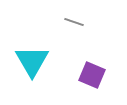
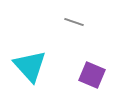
cyan triangle: moved 2 px left, 5 px down; rotated 12 degrees counterclockwise
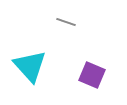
gray line: moved 8 px left
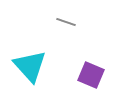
purple square: moved 1 px left
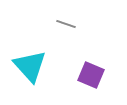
gray line: moved 2 px down
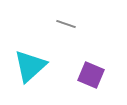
cyan triangle: rotated 30 degrees clockwise
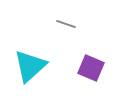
purple square: moved 7 px up
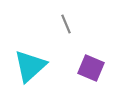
gray line: rotated 48 degrees clockwise
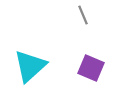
gray line: moved 17 px right, 9 px up
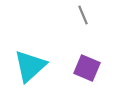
purple square: moved 4 px left
